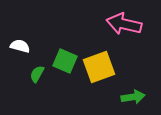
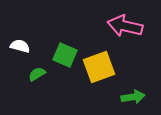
pink arrow: moved 1 px right, 2 px down
green square: moved 6 px up
green semicircle: rotated 30 degrees clockwise
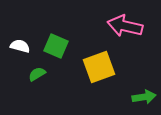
green square: moved 9 px left, 9 px up
green arrow: moved 11 px right
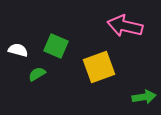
white semicircle: moved 2 px left, 4 px down
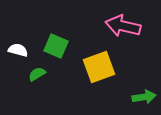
pink arrow: moved 2 px left
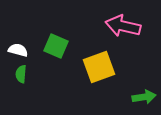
green semicircle: moved 16 px left; rotated 54 degrees counterclockwise
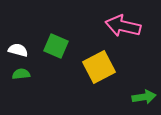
yellow square: rotated 8 degrees counterclockwise
green semicircle: rotated 78 degrees clockwise
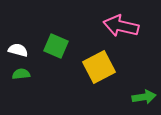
pink arrow: moved 2 px left
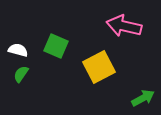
pink arrow: moved 3 px right
green semicircle: rotated 48 degrees counterclockwise
green arrow: moved 1 px left, 1 px down; rotated 20 degrees counterclockwise
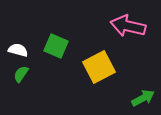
pink arrow: moved 4 px right
